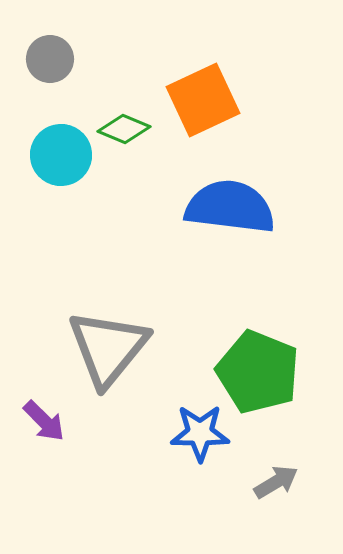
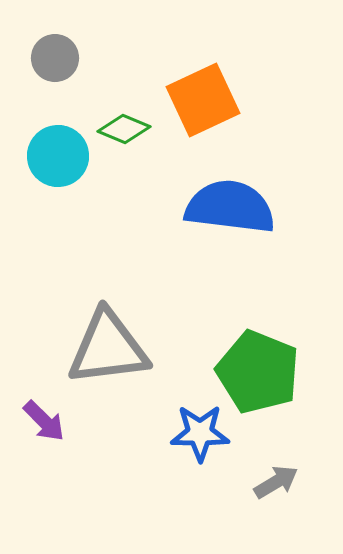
gray circle: moved 5 px right, 1 px up
cyan circle: moved 3 px left, 1 px down
gray triangle: rotated 44 degrees clockwise
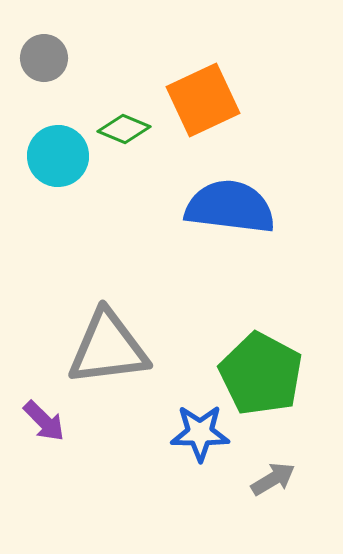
gray circle: moved 11 px left
green pentagon: moved 3 px right, 2 px down; rotated 6 degrees clockwise
gray arrow: moved 3 px left, 3 px up
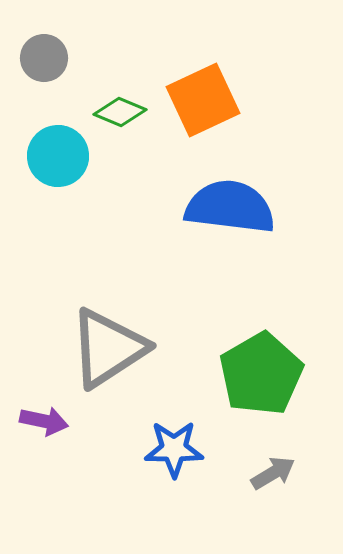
green diamond: moved 4 px left, 17 px up
gray triangle: rotated 26 degrees counterclockwise
green pentagon: rotated 14 degrees clockwise
purple arrow: rotated 33 degrees counterclockwise
blue star: moved 26 px left, 16 px down
gray arrow: moved 6 px up
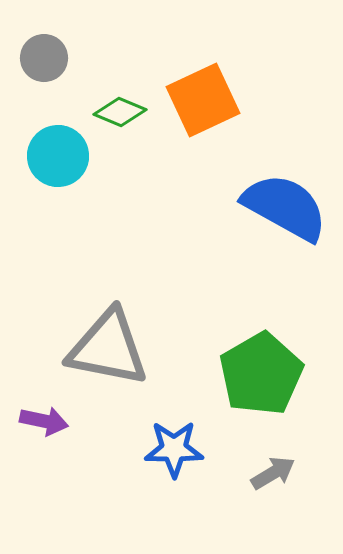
blue semicircle: moved 55 px right; rotated 22 degrees clockwise
gray triangle: rotated 44 degrees clockwise
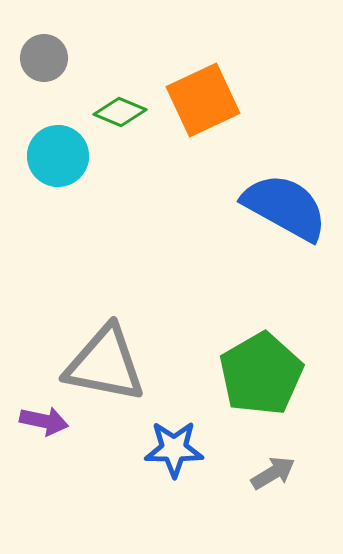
gray triangle: moved 3 px left, 16 px down
